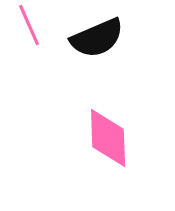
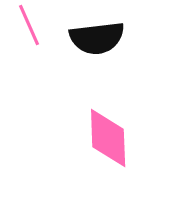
black semicircle: rotated 16 degrees clockwise
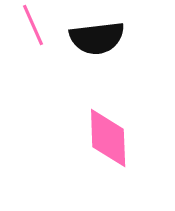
pink line: moved 4 px right
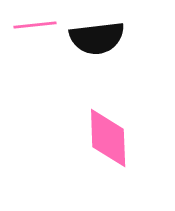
pink line: moved 2 px right; rotated 72 degrees counterclockwise
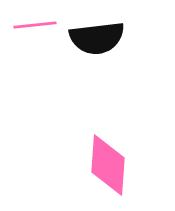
pink diamond: moved 27 px down; rotated 6 degrees clockwise
